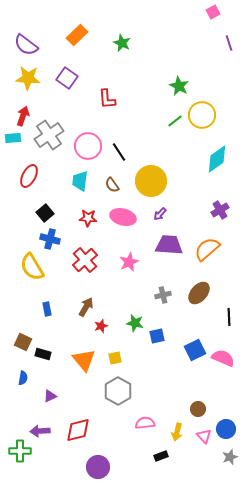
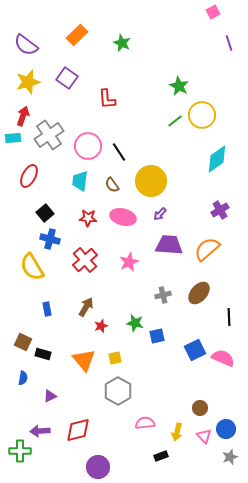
yellow star at (28, 78): moved 4 px down; rotated 20 degrees counterclockwise
brown circle at (198, 409): moved 2 px right, 1 px up
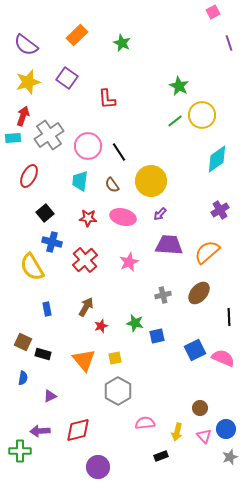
blue cross at (50, 239): moved 2 px right, 3 px down
orange semicircle at (207, 249): moved 3 px down
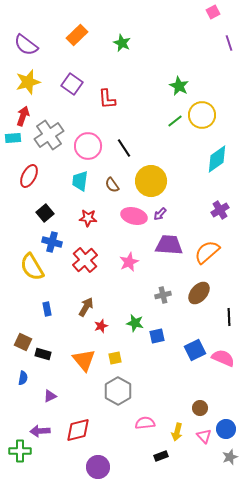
purple square at (67, 78): moved 5 px right, 6 px down
black line at (119, 152): moved 5 px right, 4 px up
pink ellipse at (123, 217): moved 11 px right, 1 px up
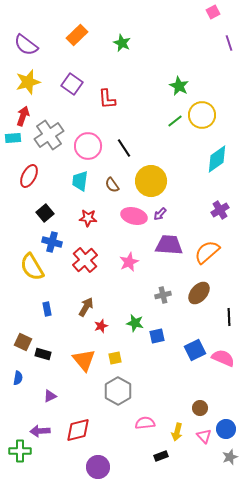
blue semicircle at (23, 378): moved 5 px left
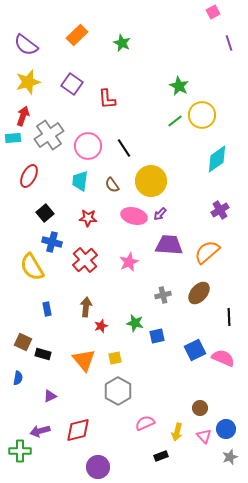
brown arrow at (86, 307): rotated 24 degrees counterclockwise
pink semicircle at (145, 423): rotated 18 degrees counterclockwise
purple arrow at (40, 431): rotated 12 degrees counterclockwise
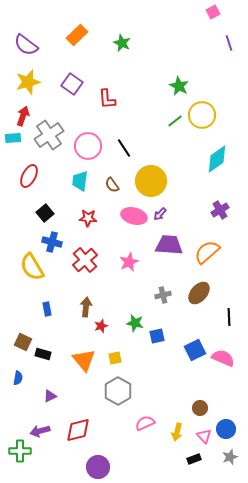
black rectangle at (161, 456): moved 33 px right, 3 px down
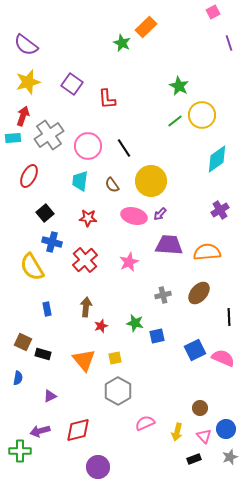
orange rectangle at (77, 35): moved 69 px right, 8 px up
orange semicircle at (207, 252): rotated 36 degrees clockwise
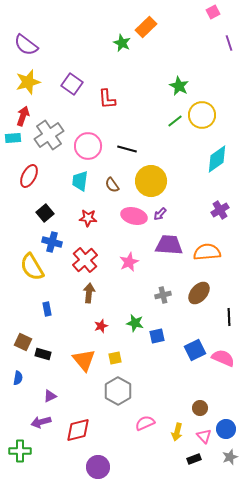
black line at (124, 148): moved 3 px right, 1 px down; rotated 42 degrees counterclockwise
brown arrow at (86, 307): moved 3 px right, 14 px up
purple arrow at (40, 431): moved 1 px right, 9 px up
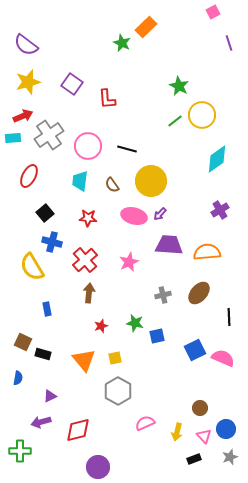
red arrow at (23, 116): rotated 48 degrees clockwise
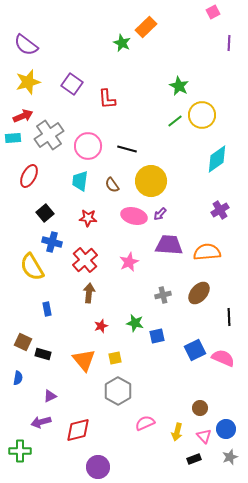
purple line at (229, 43): rotated 21 degrees clockwise
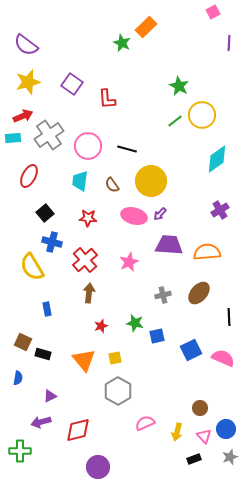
blue square at (195, 350): moved 4 px left
